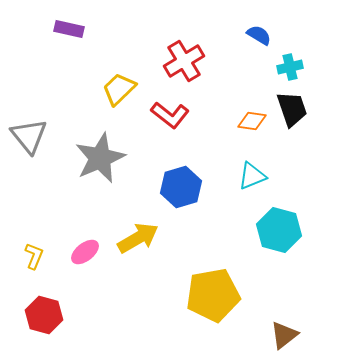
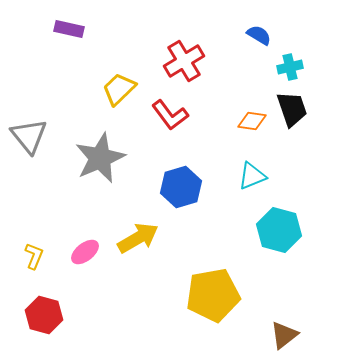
red L-shape: rotated 15 degrees clockwise
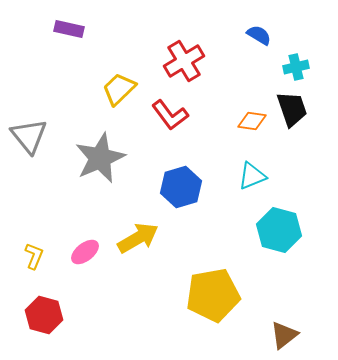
cyan cross: moved 6 px right
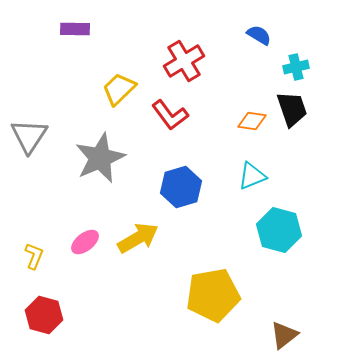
purple rectangle: moved 6 px right; rotated 12 degrees counterclockwise
gray triangle: rotated 12 degrees clockwise
pink ellipse: moved 10 px up
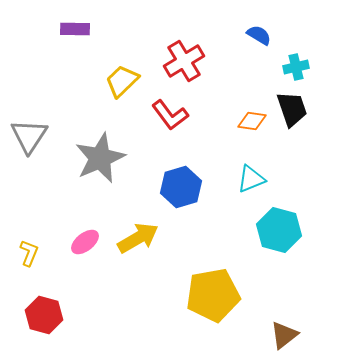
yellow trapezoid: moved 3 px right, 8 px up
cyan triangle: moved 1 px left, 3 px down
yellow L-shape: moved 5 px left, 3 px up
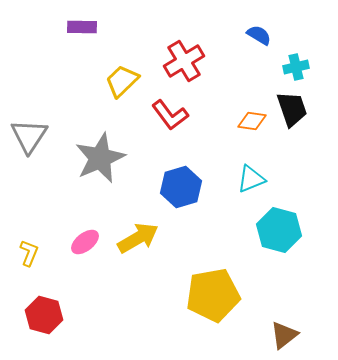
purple rectangle: moved 7 px right, 2 px up
